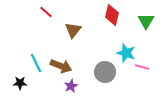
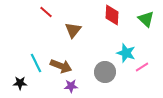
red diamond: rotated 10 degrees counterclockwise
green triangle: moved 2 px up; rotated 18 degrees counterclockwise
pink line: rotated 48 degrees counterclockwise
purple star: rotated 24 degrees clockwise
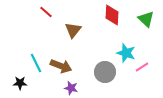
purple star: moved 2 px down; rotated 16 degrees clockwise
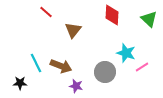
green triangle: moved 3 px right
purple star: moved 5 px right, 2 px up
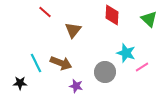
red line: moved 1 px left
brown arrow: moved 3 px up
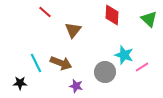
cyan star: moved 2 px left, 2 px down
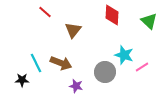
green triangle: moved 2 px down
black star: moved 2 px right, 3 px up
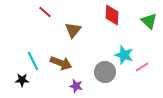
cyan line: moved 3 px left, 2 px up
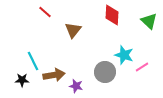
brown arrow: moved 7 px left, 12 px down; rotated 30 degrees counterclockwise
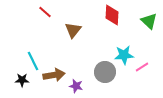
cyan star: rotated 24 degrees counterclockwise
